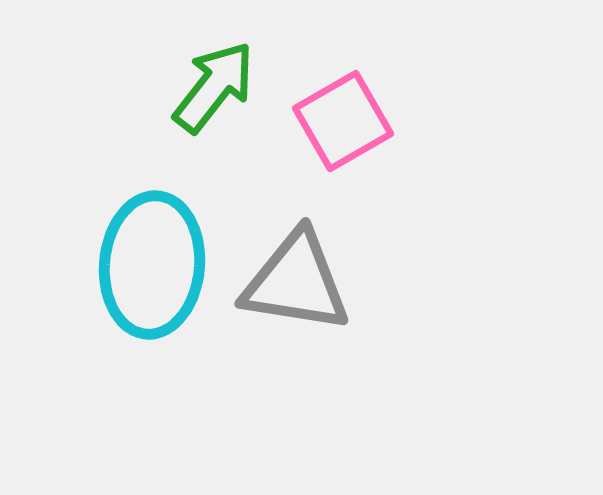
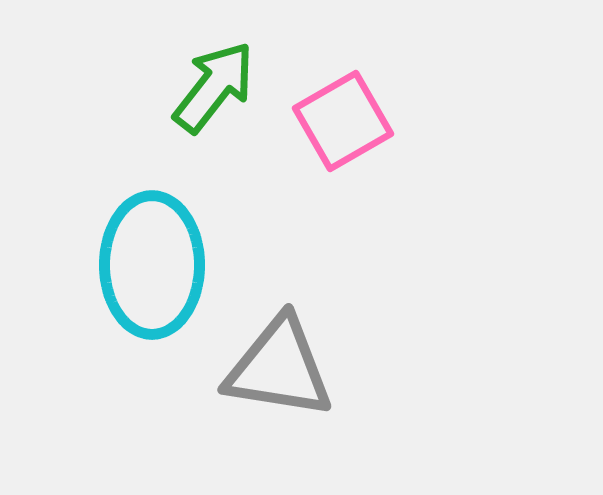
cyan ellipse: rotated 5 degrees counterclockwise
gray triangle: moved 17 px left, 86 px down
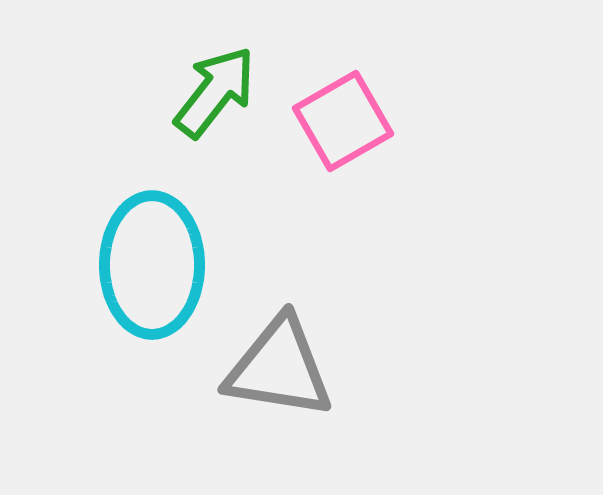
green arrow: moved 1 px right, 5 px down
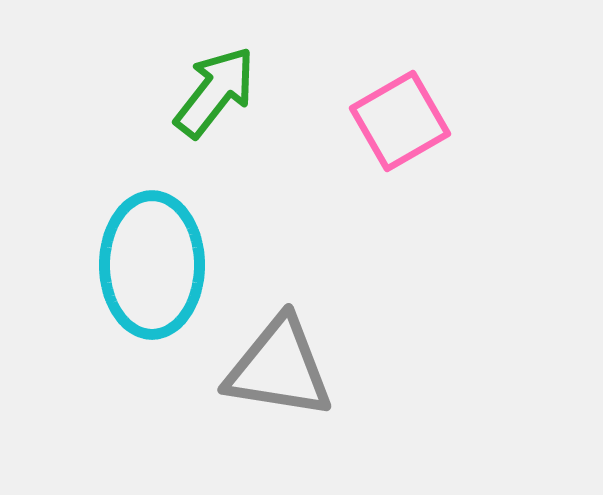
pink square: moved 57 px right
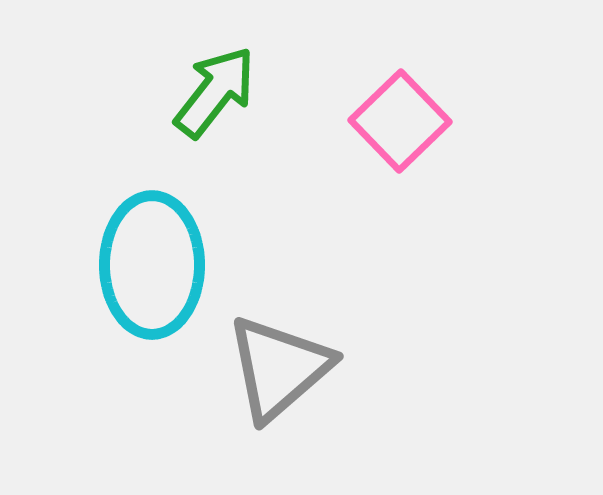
pink square: rotated 14 degrees counterclockwise
gray triangle: rotated 50 degrees counterclockwise
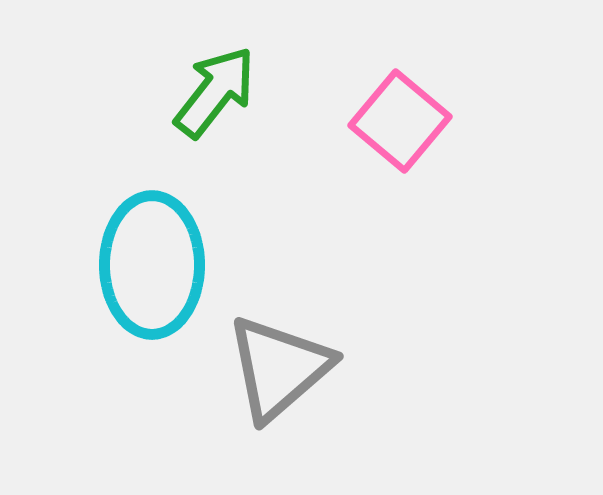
pink square: rotated 6 degrees counterclockwise
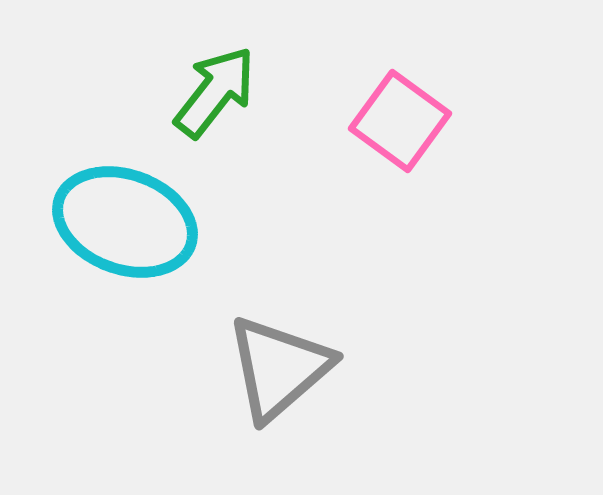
pink square: rotated 4 degrees counterclockwise
cyan ellipse: moved 27 px left, 43 px up; rotated 70 degrees counterclockwise
